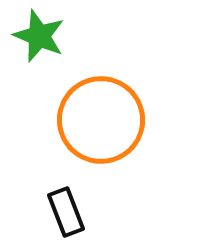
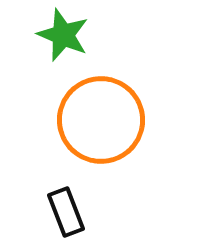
green star: moved 24 px right, 1 px up
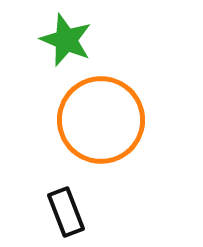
green star: moved 3 px right, 5 px down
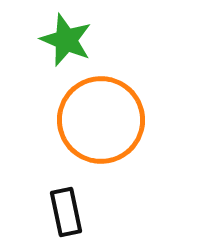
black rectangle: rotated 9 degrees clockwise
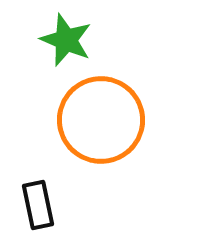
black rectangle: moved 28 px left, 7 px up
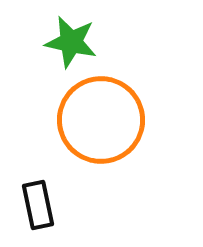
green star: moved 5 px right, 2 px down; rotated 10 degrees counterclockwise
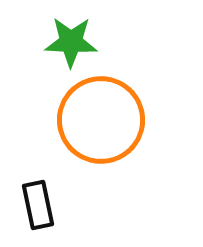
green star: rotated 10 degrees counterclockwise
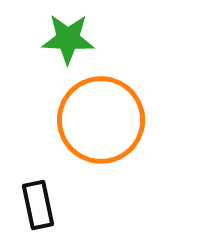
green star: moved 3 px left, 3 px up
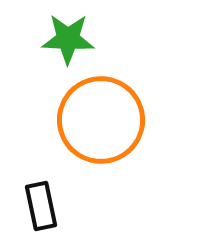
black rectangle: moved 3 px right, 1 px down
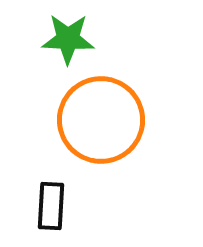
black rectangle: moved 10 px right; rotated 15 degrees clockwise
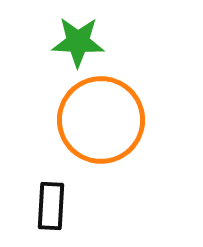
green star: moved 10 px right, 3 px down
